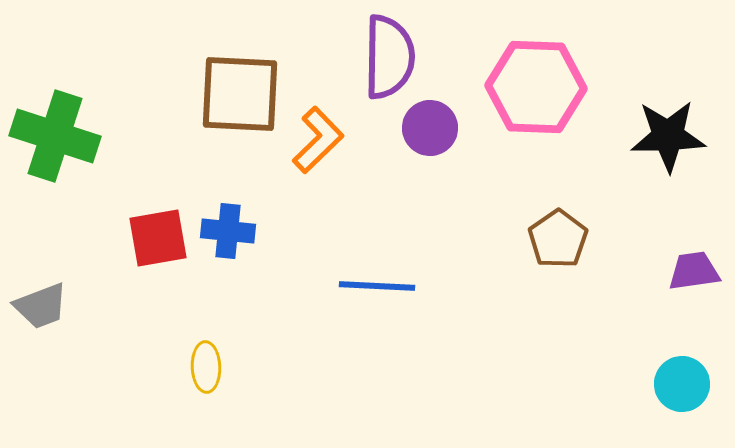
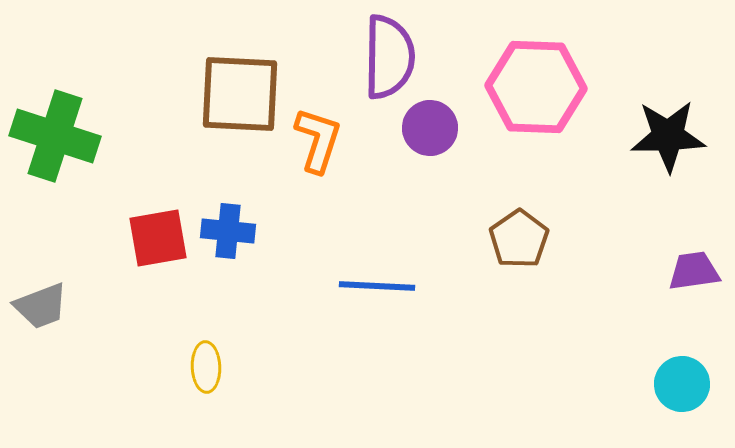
orange L-shape: rotated 28 degrees counterclockwise
brown pentagon: moved 39 px left
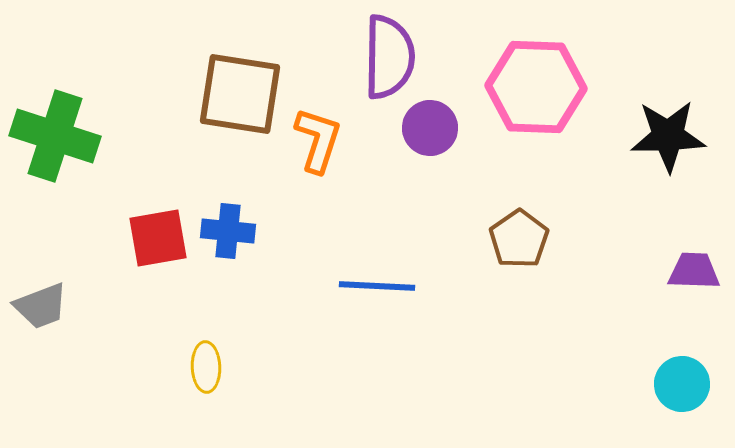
brown square: rotated 6 degrees clockwise
purple trapezoid: rotated 10 degrees clockwise
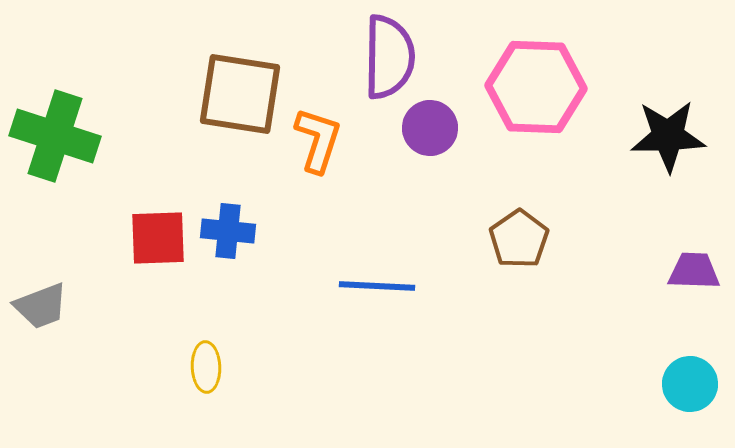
red square: rotated 8 degrees clockwise
cyan circle: moved 8 px right
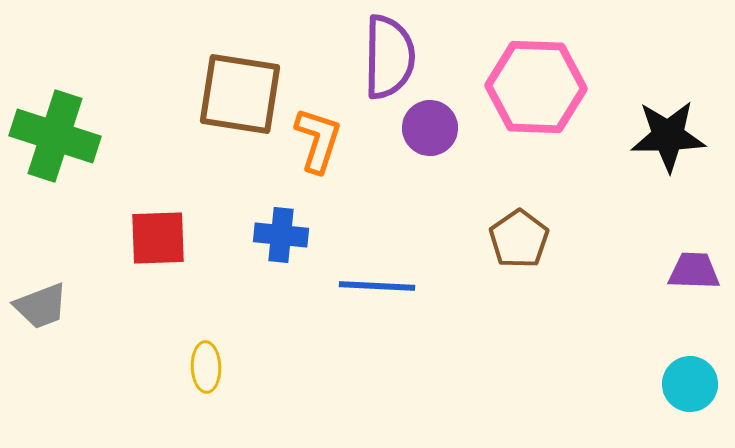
blue cross: moved 53 px right, 4 px down
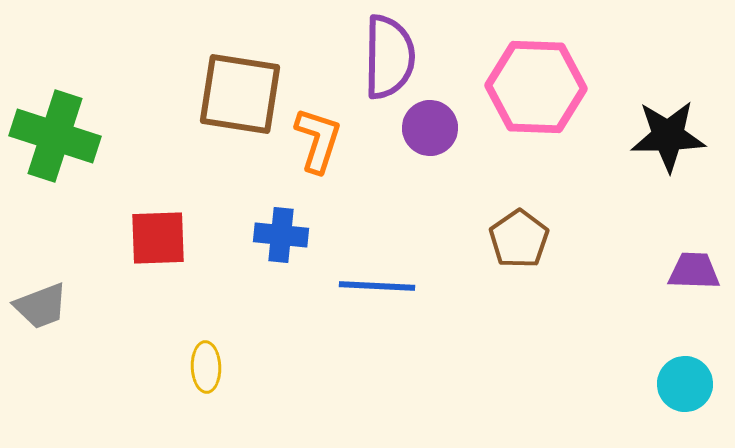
cyan circle: moved 5 px left
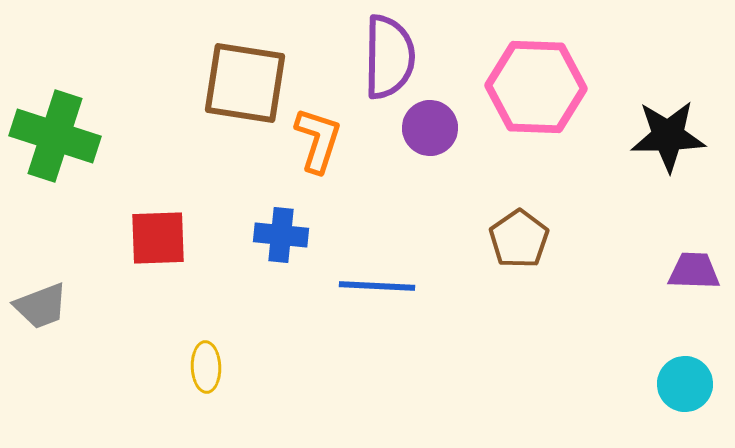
brown square: moved 5 px right, 11 px up
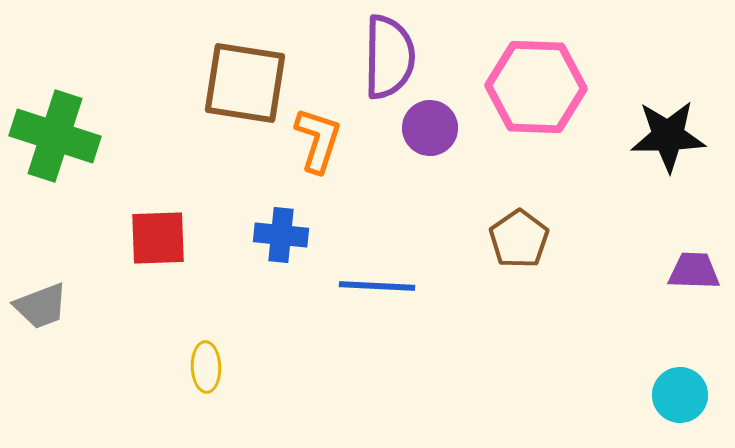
cyan circle: moved 5 px left, 11 px down
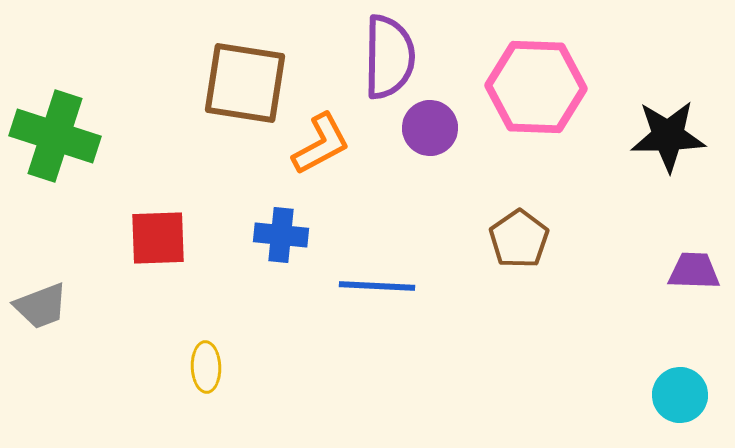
orange L-shape: moved 3 px right, 4 px down; rotated 44 degrees clockwise
